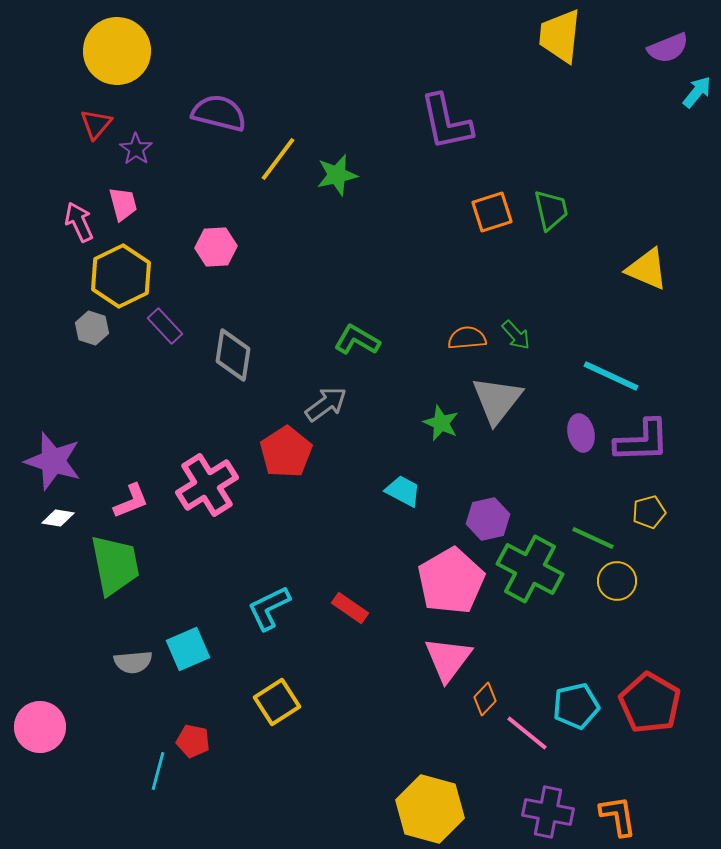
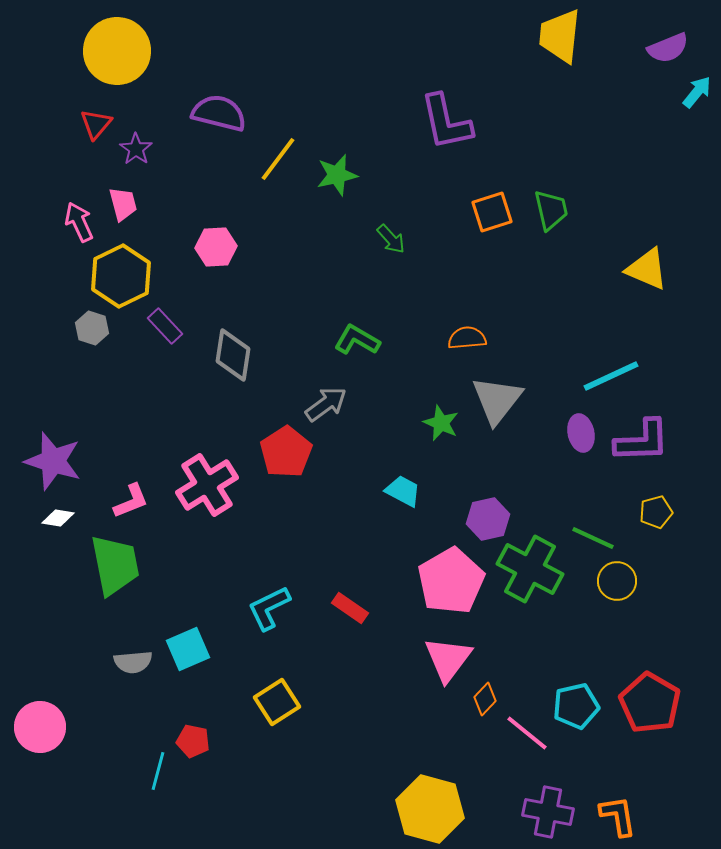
green arrow at (516, 335): moved 125 px left, 96 px up
cyan line at (611, 376): rotated 50 degrees counterclockwise
yellow pentagon at (649, 512): moved 7 px right
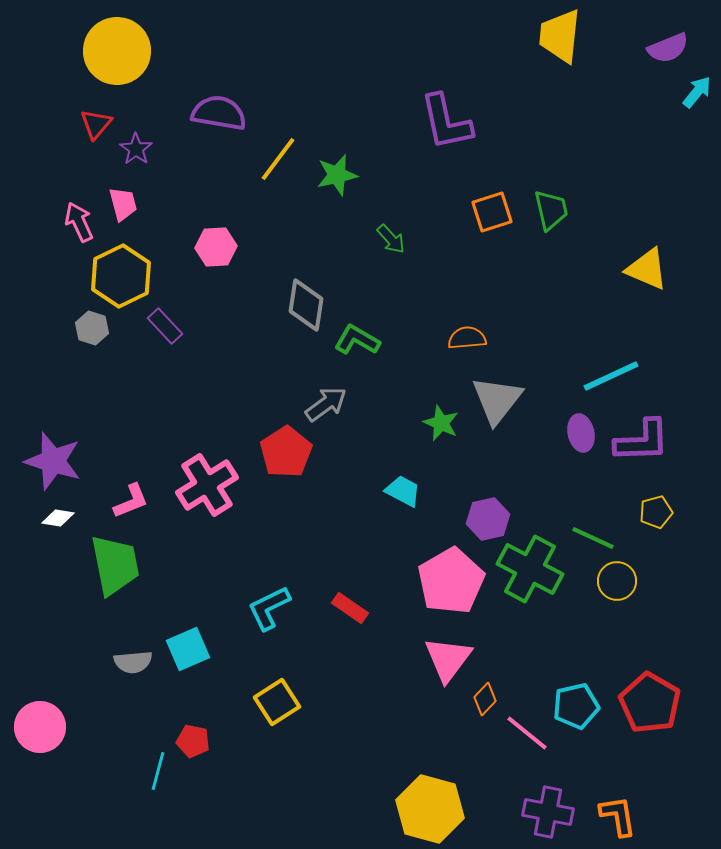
purple semicircle at (219, 113): rotated 4 degrees counterclockwise
gray diamond at (233, 355): moved 73 px right, 50 px up
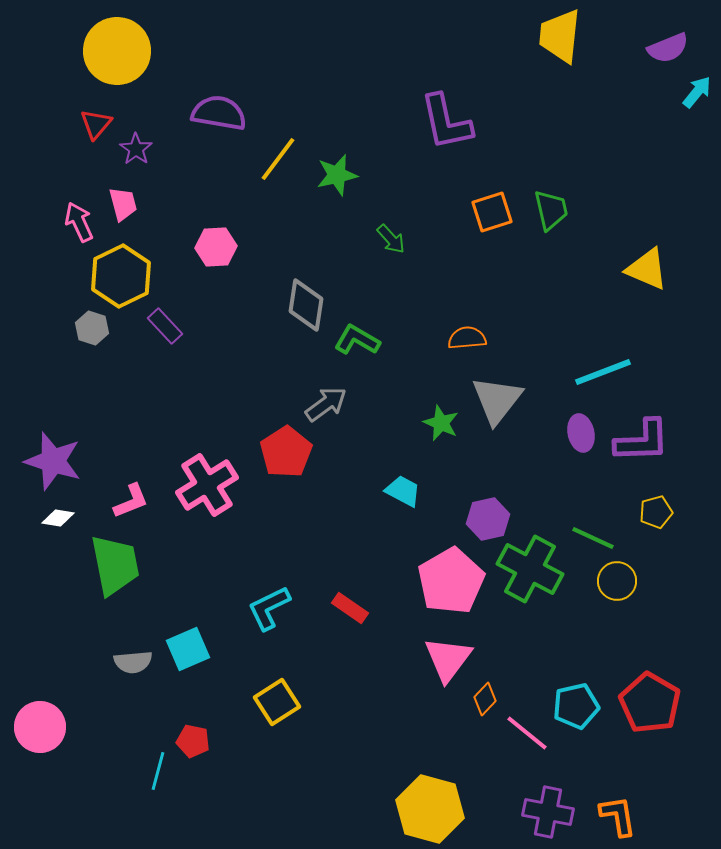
cyan line at (611, 376): moved 8 px left, 4 px up; rotated 4 degrees clockwise
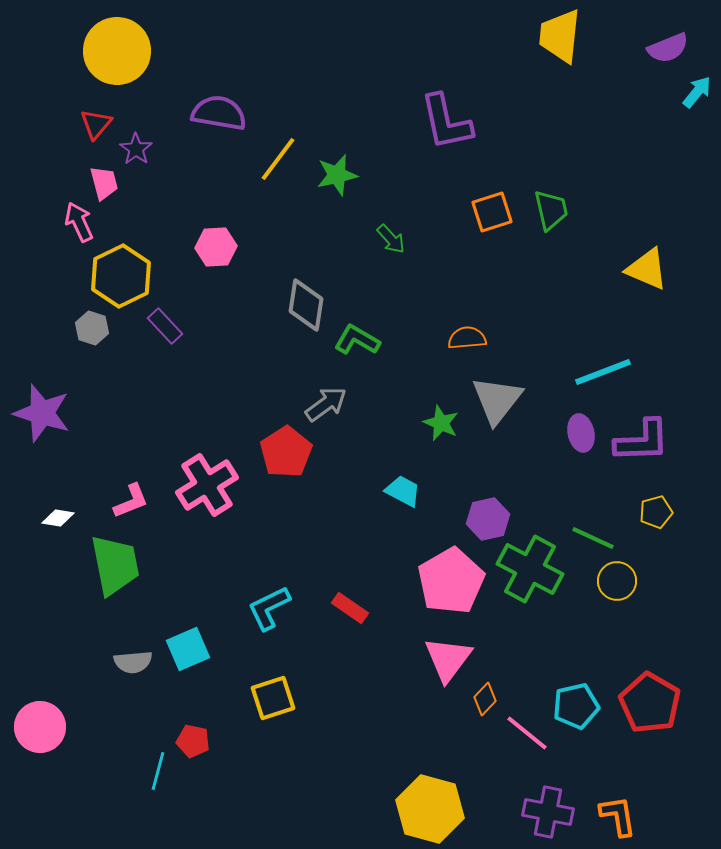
pink trapezoid at (123, 204): moved 19 px left, 21 px up
purple star at (53, 461): moved 11 px left, 48 px up
yellow square at (277, 702): moved 4 px left, 4 px up; rotated 15 degrees clockwise
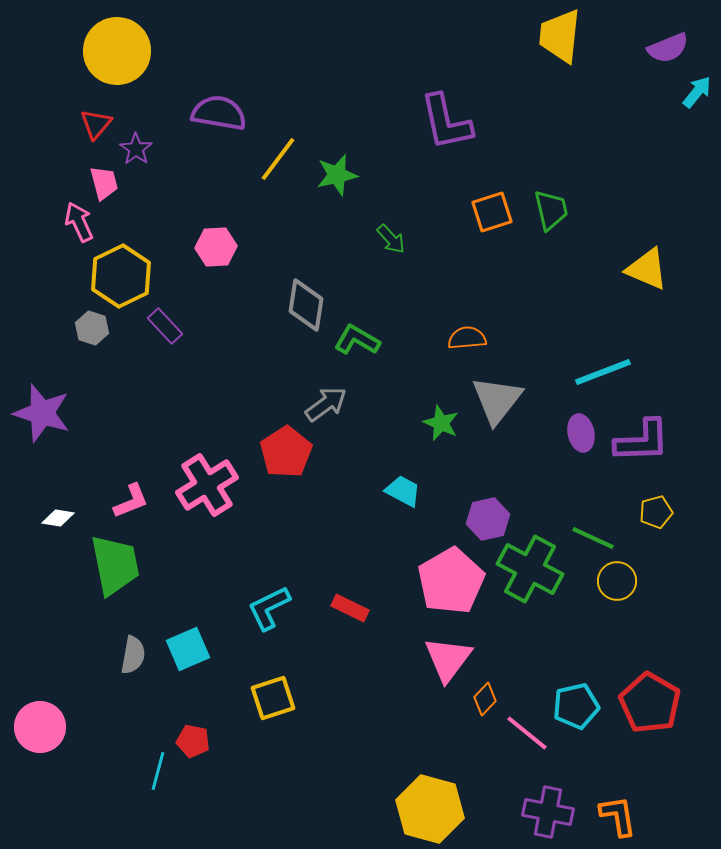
red rectangle at (350, 608): rotated 9 degrees counterclockwise
gray semicircle at (133, 662): moved 7 px up; rotated 75 degrees counterclockwise
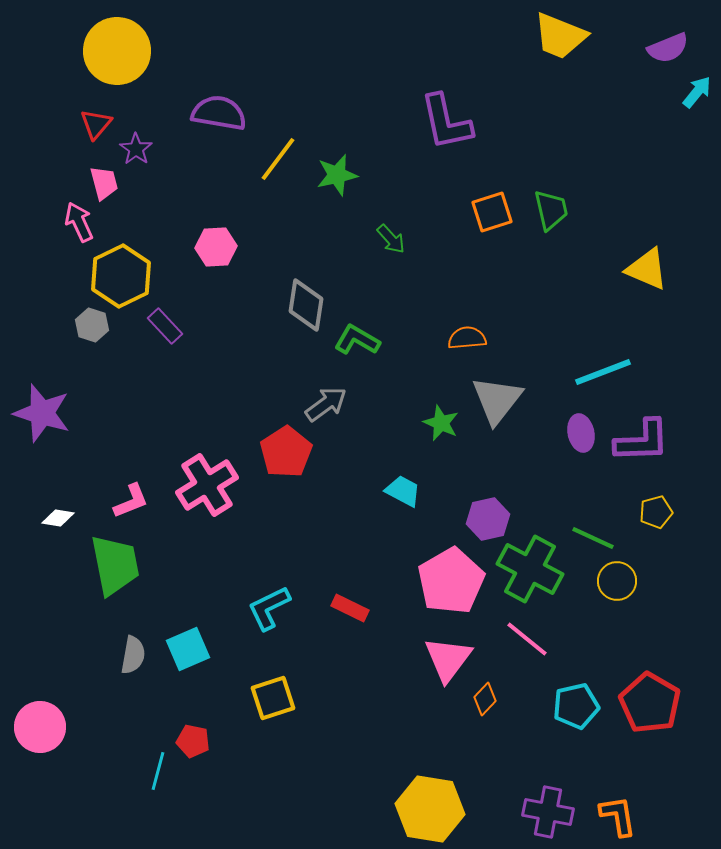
yellow trapezoid at (560, 36): rotated 74 degrees counterclockwise
gray hexagon at (92, 328): moved 3 px up
pink line at (527, 733): moved 94 px up
yellow hexagon at (430, 809): rotated 6 degrees counterclockwise
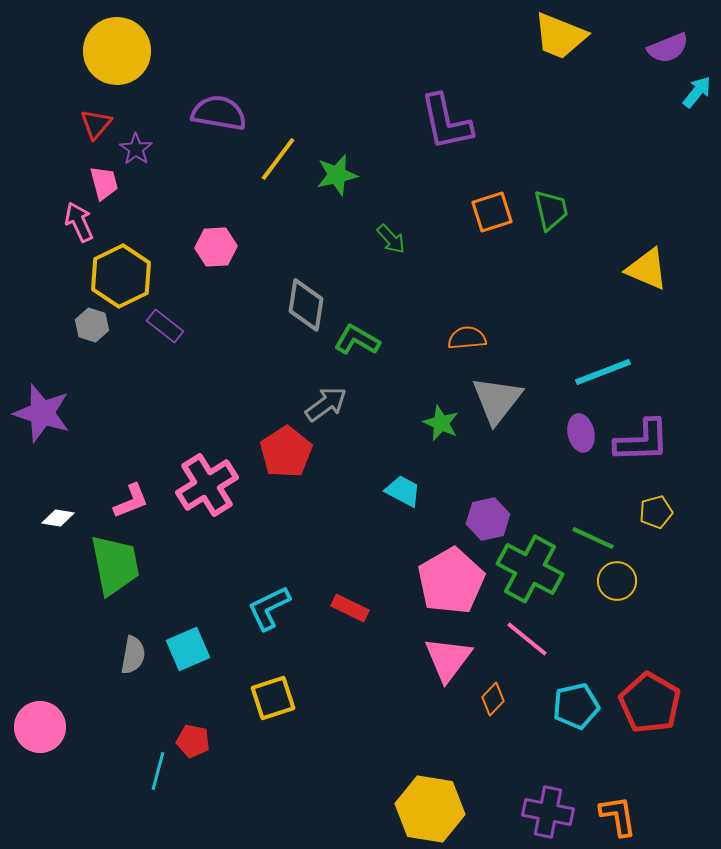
purple rectangle at (165, 326): rotated 9 degrees counterclockwise
orange diamond at (485, 699): moved 8 px right
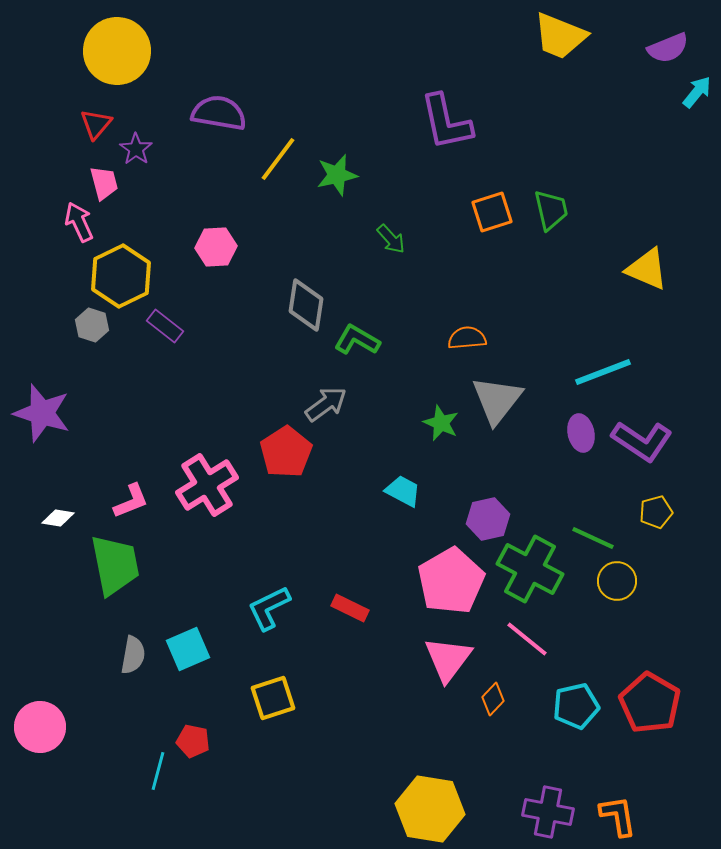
purple L-shape at (642, 441): rotated 36 degrees clockwise
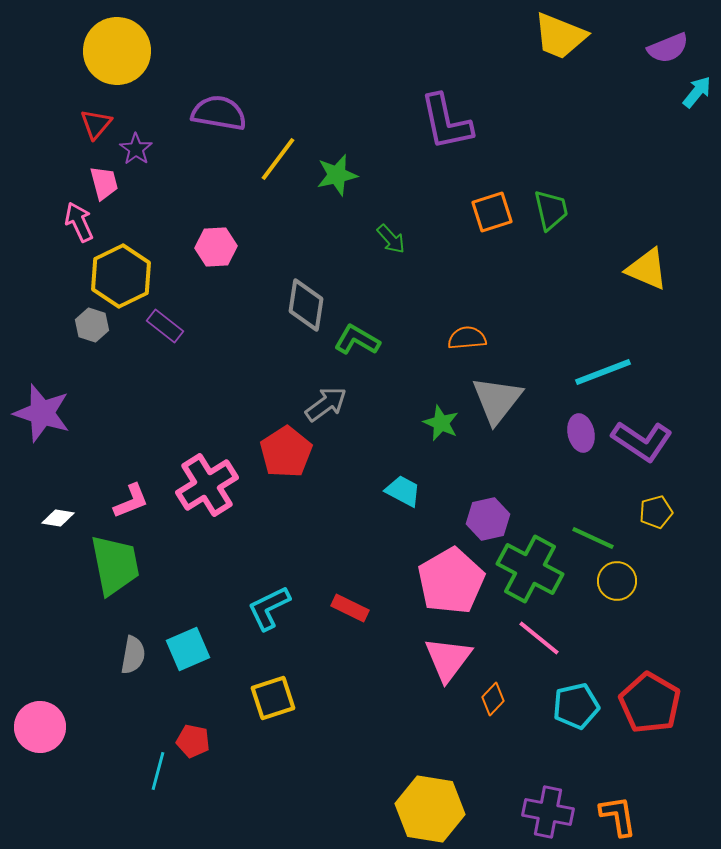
pink line at (527, 639): moved 12 px right, 1 px up
